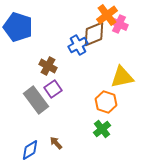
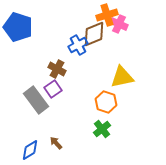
orange cross: rotated 20 degrees clockwise
brown cross: moved 9 px right, 3 px down
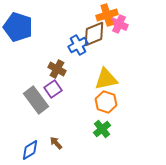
yellow triangle: moved 16 px left, 2 px down
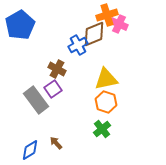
blue pentagon: moved 2 px right, 2 px up; rotated 24 degrees clockwise
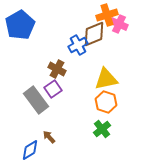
brown arrow: moved 7 px left, 6 px up
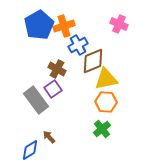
orange cross: moved 43 px left, 11 px down
blue pentagon: moved 19 px right
brown diamond: moved 1 px left, 27 px down
orange hexagon: rotated 15 degrees counterclockwise
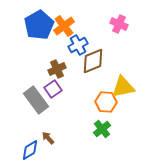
orange cross: rotated 20 degrees counterclockwise
brown cross: rotated 36 degrees clockwise
yellow triangle: moved 17 px right, 8 px down
brown arrow: moved 1 px left, 1 px down
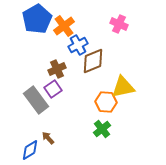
blue pentagon: moved 2 px left, 6 px up
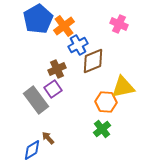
blue pentagon: moved 1 px right
blue diamond: moved 2 px right
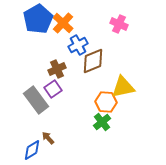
orange cross: moved 1 px left, 3 px up; rotated 10 degrees counterclockwise
green cross: moved 7 px up
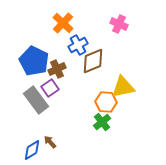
blue pentagon: moved 4 px left, 42 px down; rotated 16 degrees counterclockwise
purple square: moved 3 px left, 1 px up
brown arrow: moved 2 px right, 4 px down
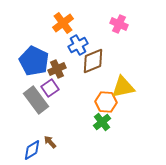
orange cross: rotated 10 degrees clockwise
